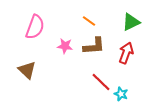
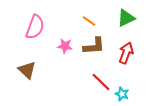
green triangle: moved 5 px left, 4 px up
cyan star: moved 1 px right
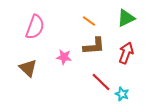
pink star: moved 1 px left, 11 px down
brown triangle: moved 1 px right, 2 px up
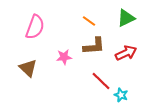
red arrow: rotated 45 degrees clockwise
pink star: rotated 14 degrees counterclockwise
red line: moved 1 px up
cyan star: moved 1 px left, 1 px down
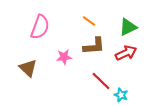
green triangle: moved 2 px right, 9 px down
pink semicircle: moved 5 px right
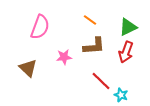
orange line: moved 1 px right, 1 px up
red arrow: moved 1 px up; rotated 135 degrees clockwise
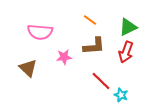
pink semicircle: moved 5 px down; rotated 75 degrees clockwise
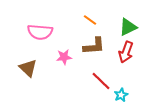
cyan star: rotated 24 degrees clockwise
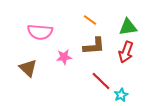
green triangle: rotated 18 degrees clockwise
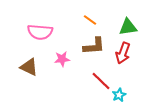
red arrow: moved 3 px left, 1 px down
pink star: moved 2 px left, 2 px down
brown triangle: moved 1 px right, 1 px up; rotated 18 degrees counterclockwise
cyan star: moved 2 px left
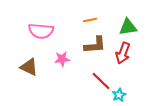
orange line: rotated 48 degrees counterclockwise
pink semicircle: moved 1 px right, 1 px up
brown L-shape: moved 1 px right, 1 px up
